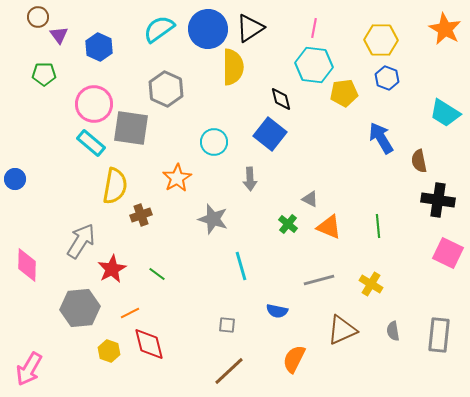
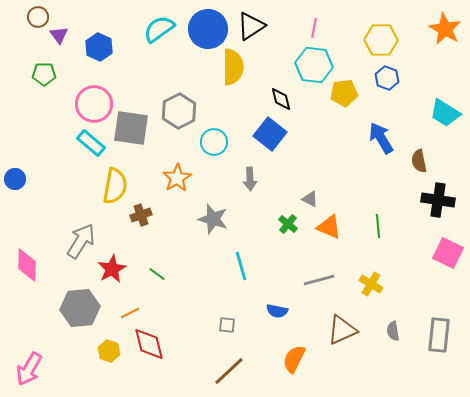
black triangle at (250, 28): moved 1 px right, 2 px up
gray hexagon at (166, 89): moved 13 px right, 22 px down; rotated 8 degrees clockwise
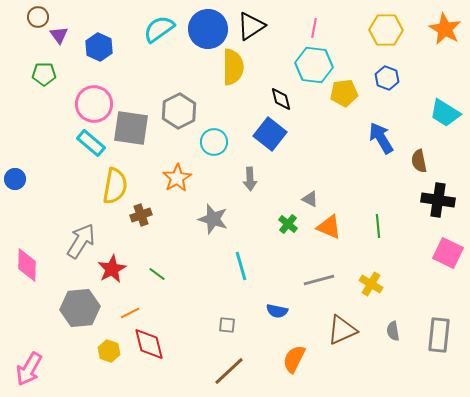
yellow hexagon at (381, 40): moved 5 px right, 10 px up
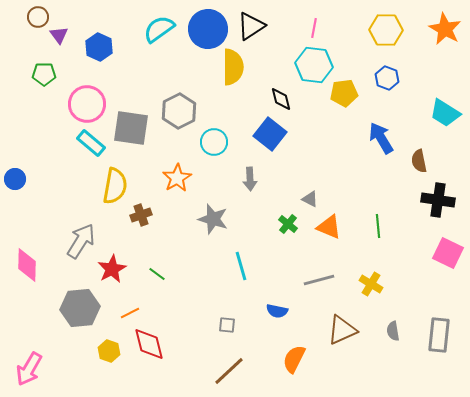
pink circle at (94, 104): moved 7 px left
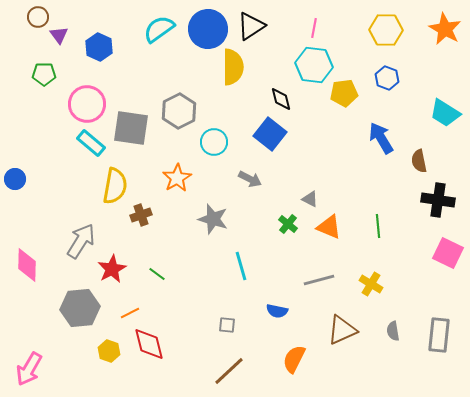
gray arrow at (250, 179): rotated 60 degrees counterclockwise
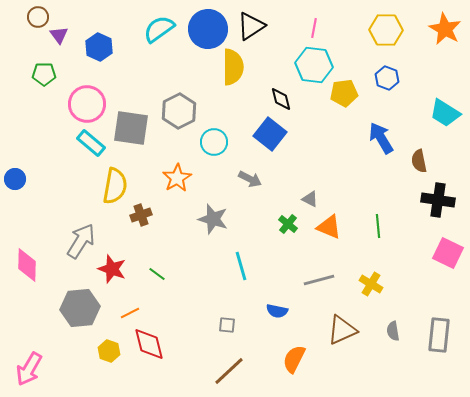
red star at (112, 269): rotated 24 degrees counterclockwise
